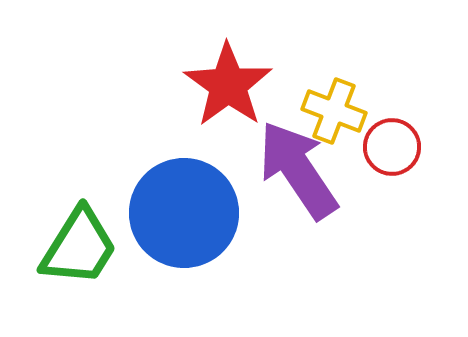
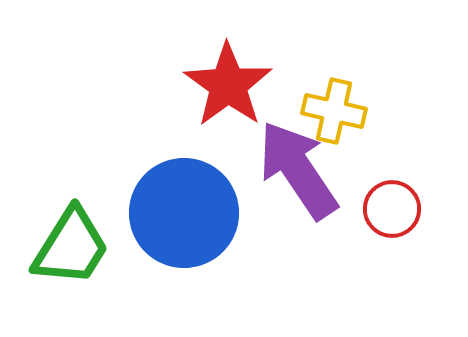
yellow cross: rotated 8 degrees counterclockwise
red circle: moved 62 px down
green trapezoid: moved 8 px left
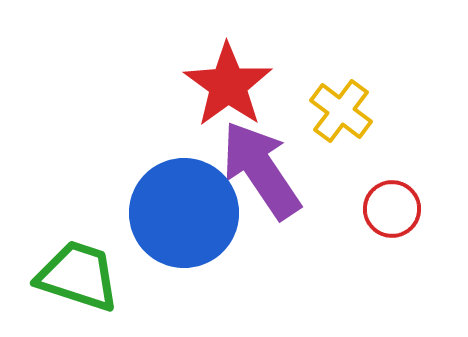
yellow cross: moved 7 px right; rotated 24 degrees clockwise
purple arrow: moved 37 px left
green trapezoid: moved 7 px right, 29 px down; rotated 104 degrees counterclockwise
